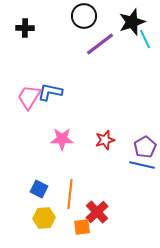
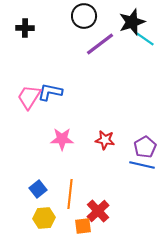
cyan line: rotated 30 degrees counterclockwise
red star: rotated 24 degrees clockwise
blue square: moved 1 px left; rotated 24 degrees clockwise
red cross: moved 1 px right, 1 px up
orange square: moved 1 px right, 1 px up
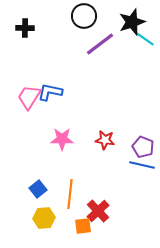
purple pentagon: moved 2 px left; rotated 20 degrees counterclockwise
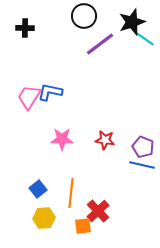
orange line: moved 1 px right, 1 px up
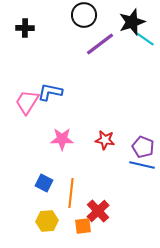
black circle: moved 1 px up
pink trapezoid: moved 2 px left, 5 px down
blue square: moved 6 px right, 6 px up; rotated 24 degrees counterclockwise
yellow hexagon: moved 3 px right, 3 px down
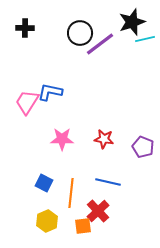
black circle: moved 4 px left, 18 px down
cyan line: rotated 48 degrees counterclockwise
red star: moved 1 px left, 1 px up
blue line: moved 34 px left, 17 px down
yellow hexagon: rotated 20 degrees counterclockwise
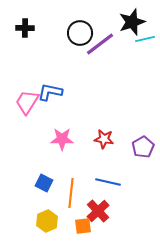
purple pentagon: rotated 20 degrees clockwise
